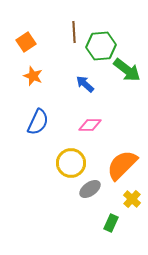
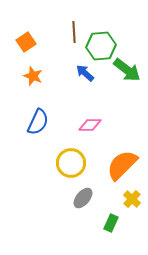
blue arrow: moved 11 px up
gray ellipse: moved 7 px left, 9 px down; rotated 15 degrees counterclockwise
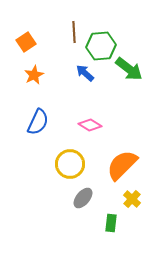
green arrow: moved 2 px right, 1 px up
orange star: moved 1 px right, 1 px up; rotated 24 degrees clockwise
pink diamond: rotated 30 degrees clockwise
yellow circle: moved 1 px left, 1 px down
green rectangle: rotated 18 degrees counterclockwise
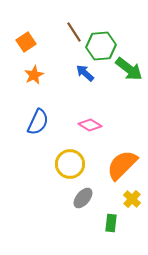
brown line: rotated 30 degrees counterclockwise
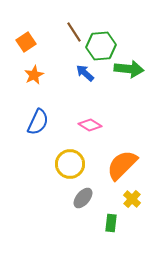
green arrow: rotated 32 degrees counterclockwise
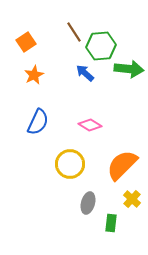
gray ellipse: moved 5 px right, 5 px down; rotated 25 degrees counterclockwise
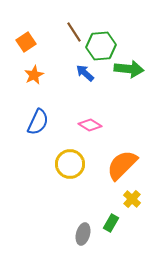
gray ellipse: moved 5 px left, 31 px down
green rectangle: rotated 24 degrees clockwise
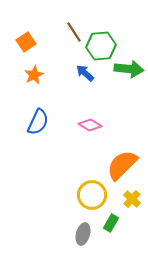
yellow circle: moved 22 px right, 31 px down
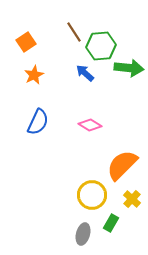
green arrow: moved 1 px up
